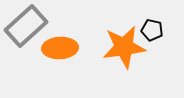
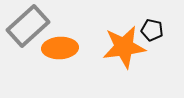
gray rectangle: moved 2 px right
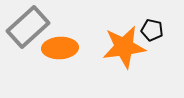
gray rectangle: moved 1 px down
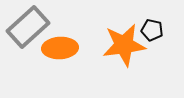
orange star: moved 2 px up
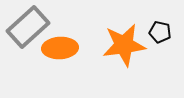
black pentagon: moved 8 px right, 2 px down
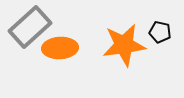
gray rectangle: moved 2 px right
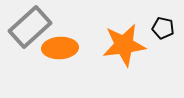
black pentagon: moved 3 px right, 4 px up
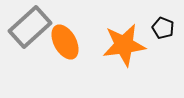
black pentagon: rotated 10 degrees clockwise
orange ellipse: moved 5 px right, 6 px up; rotated 64 degrees clockwise
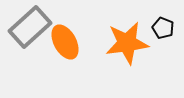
orange star: moved 3 px right, 2 px up
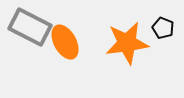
gray rectangle: rotated 69 degrees clockwise
